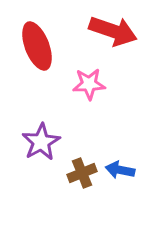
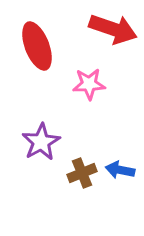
red arrow: moved 2 px up
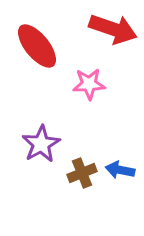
red ellipse: rotated 18 degrees counterclockwise
purple star: moved 2 px down
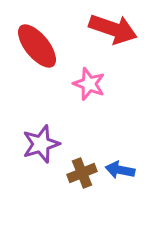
pink star: rotated 24 degrees clockwise
purple star: rotated 12 degrees clockwise
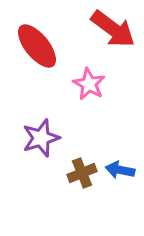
red arrow: rotated 18 degrees clockwise
pink star: rotated 8 degrees clockwise
purple star: moved 6 px up
